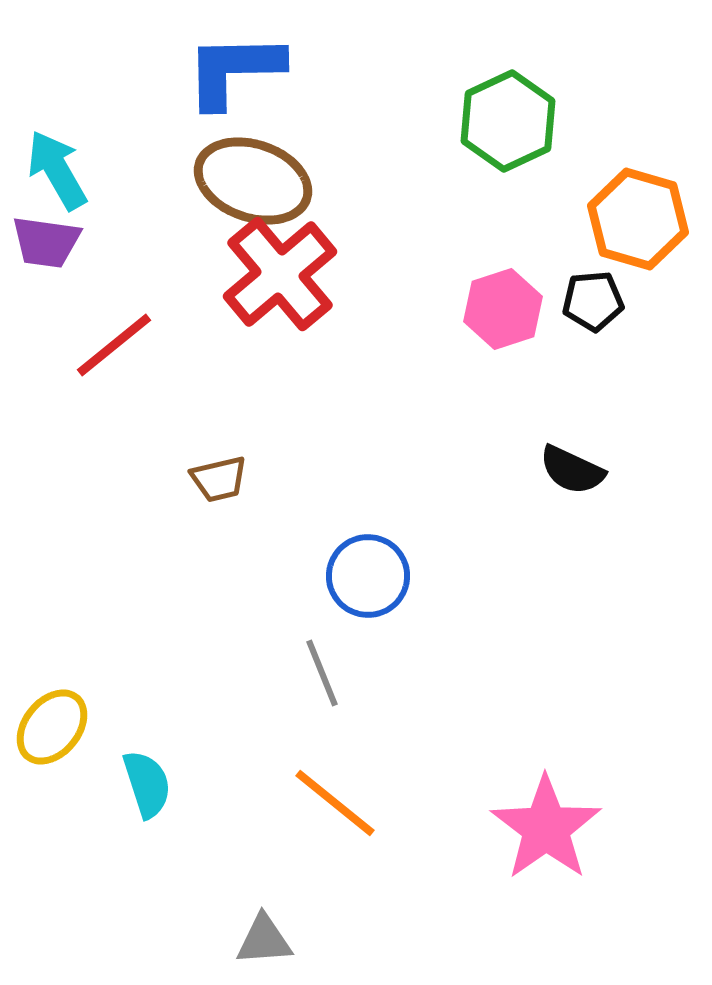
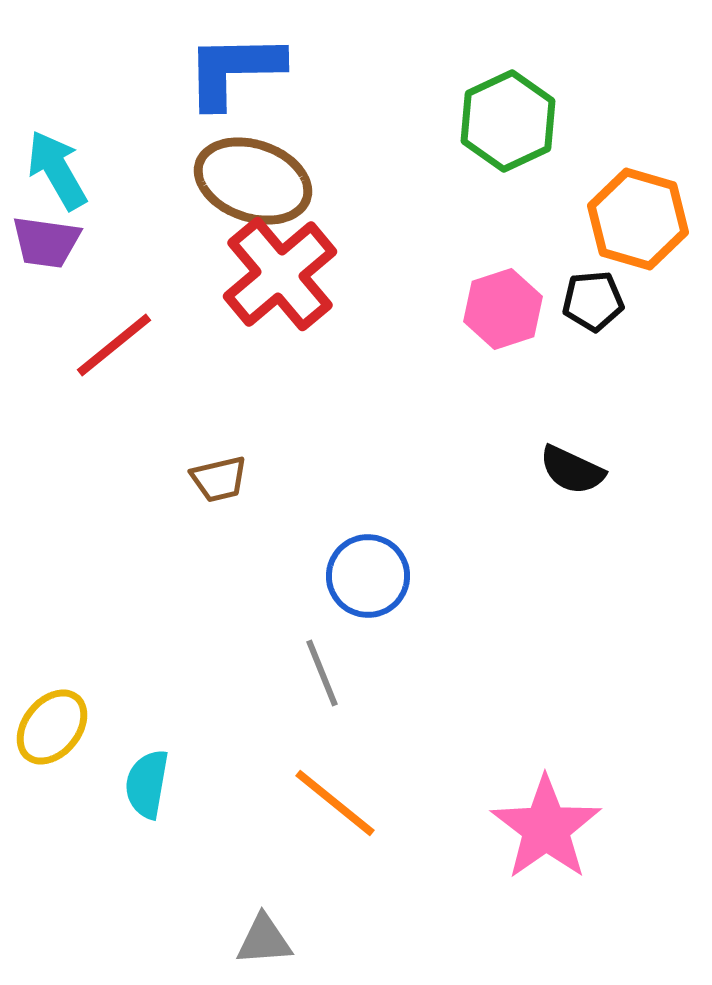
cyan semicircle: rotated 152 degrees counterclockwise
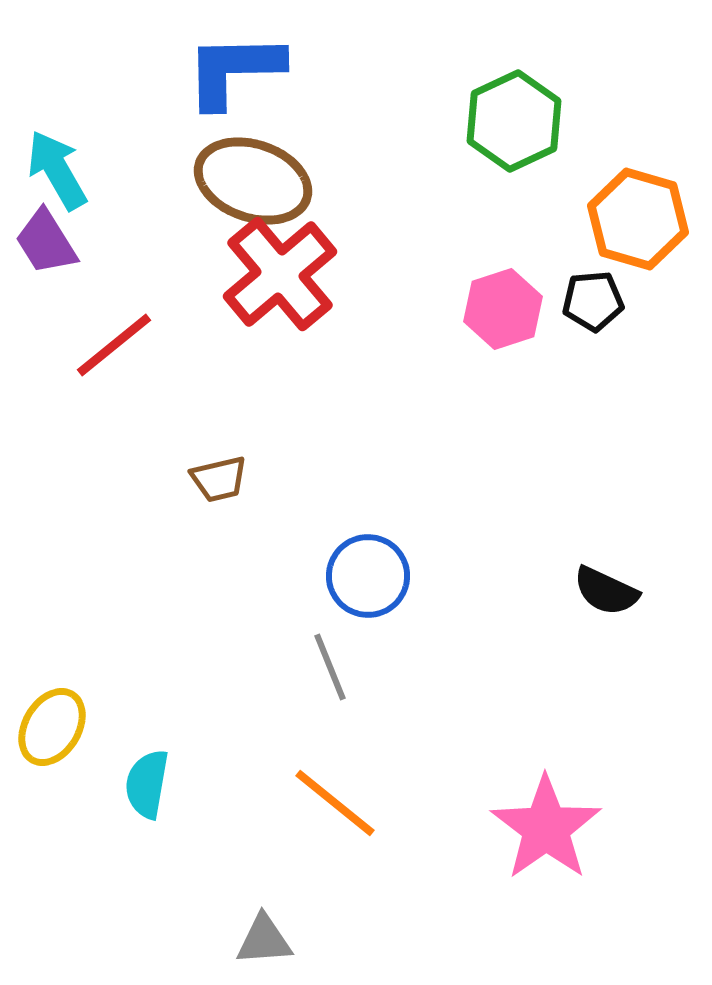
green hexagon: moved 6 px right
purple trapezoid: rotated 50 degrees clockwise
black semicircle: moved 34 px right, 121 px down
gray line: moved 8 px right, 6 px up
yellow ellipse: rotated 8 degrees counterclockwise
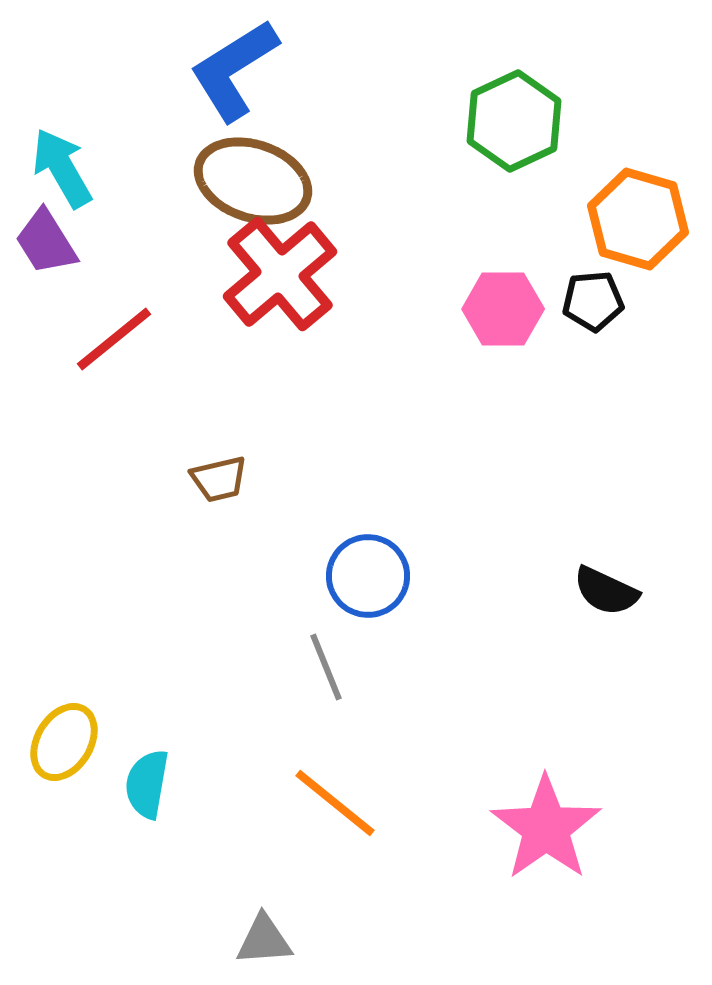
blue L-shape: rotated 31 degrees counterclockwise
cyan arrow: moved 5 px right, 2 px up
pink hexagon: rotated 18 degrees clockwise
red line: moved 6 px up
gray line: moved 4 px left
yellow ellipse: moved 12 px right, 15 px down
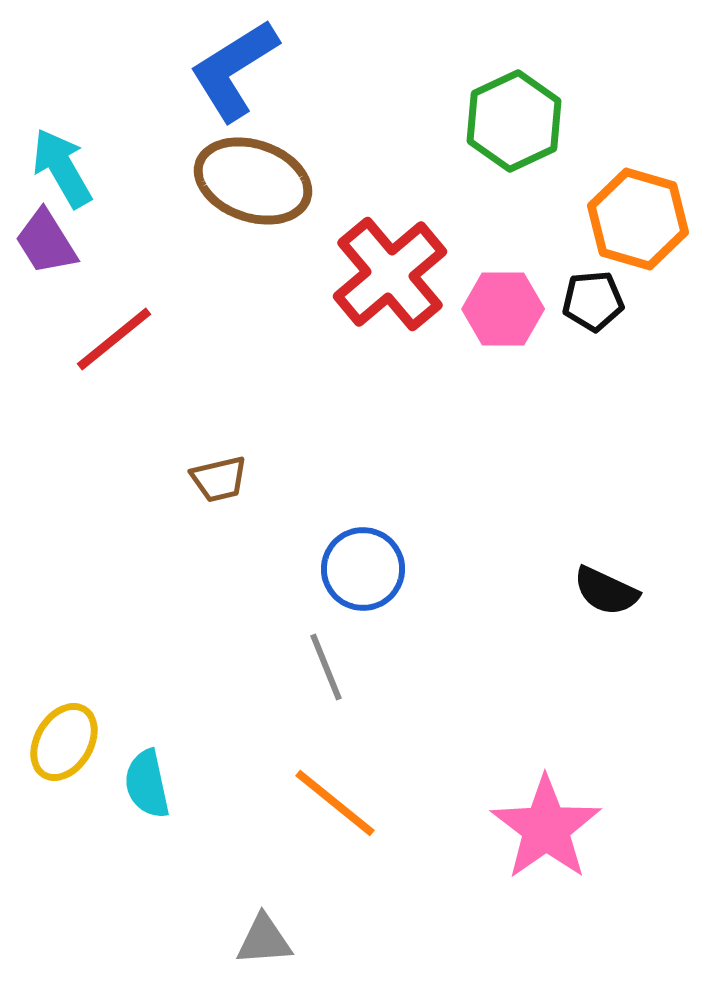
red cross: moved 110 px right
blue circle: moved 5 px left, 7 px up
cyan semicircle: rotated 22 degrees counterclockwise
